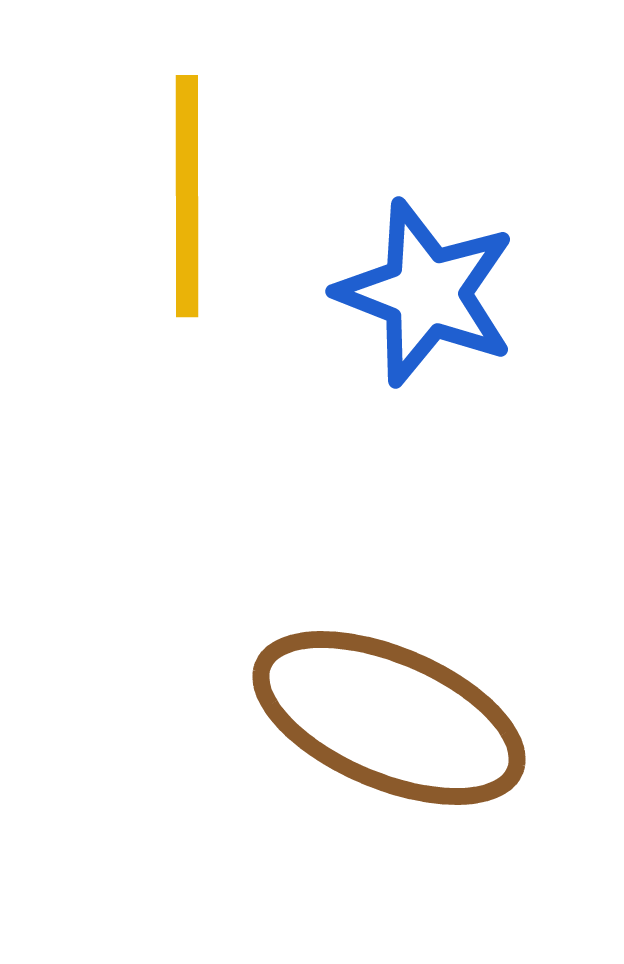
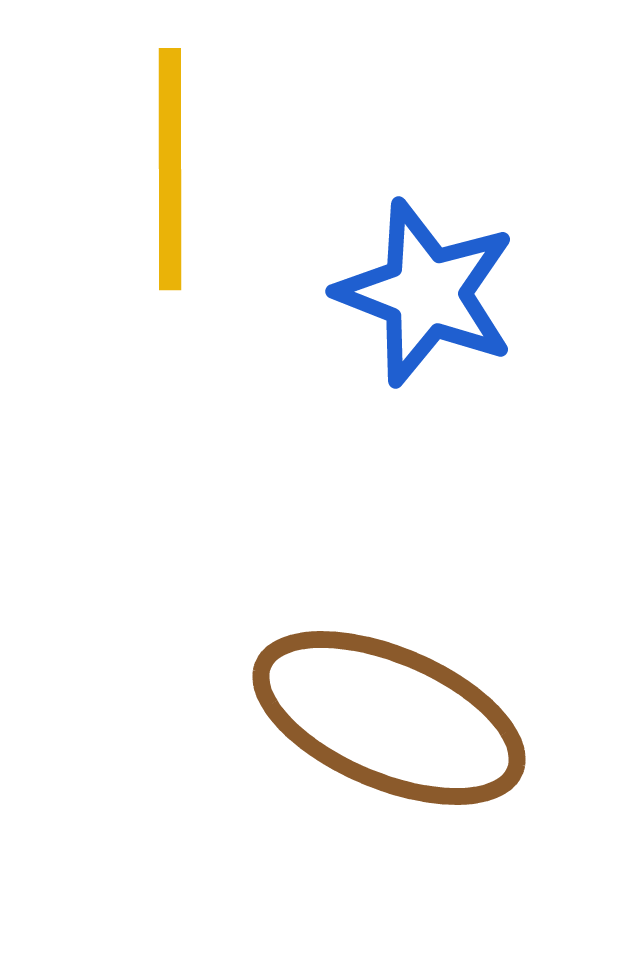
yellow line: moved 17 px left, 27 px up
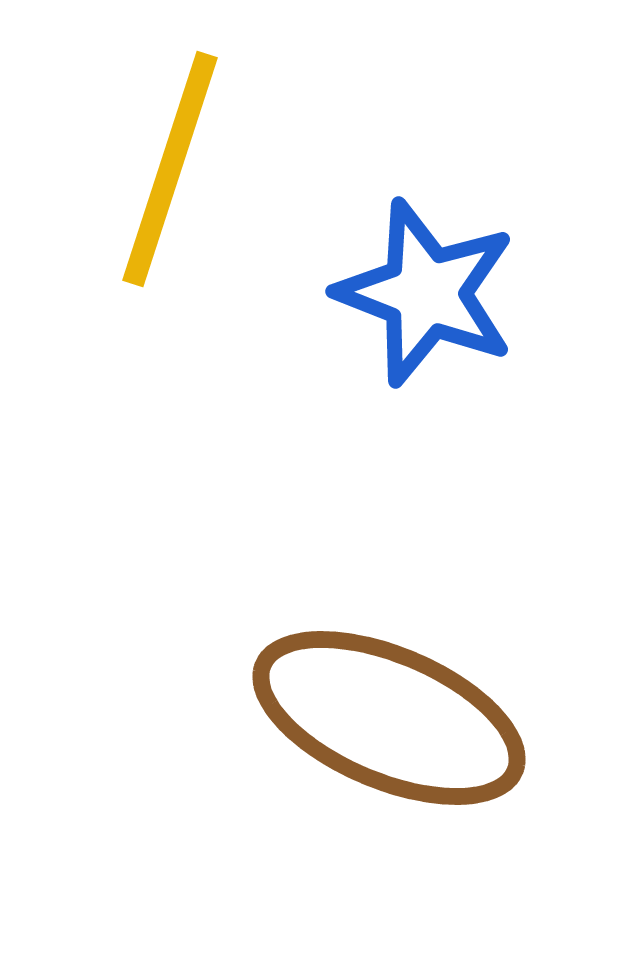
yellow line: rotated 18 degrees clockwise
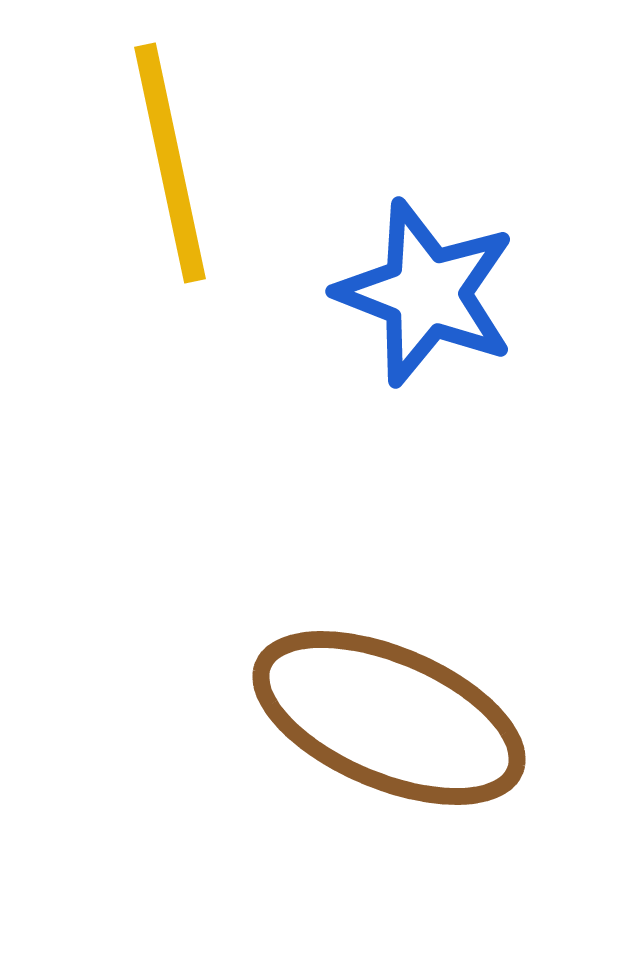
yellow line: moved 6 px up; rotated 30 degrees counterclockwise
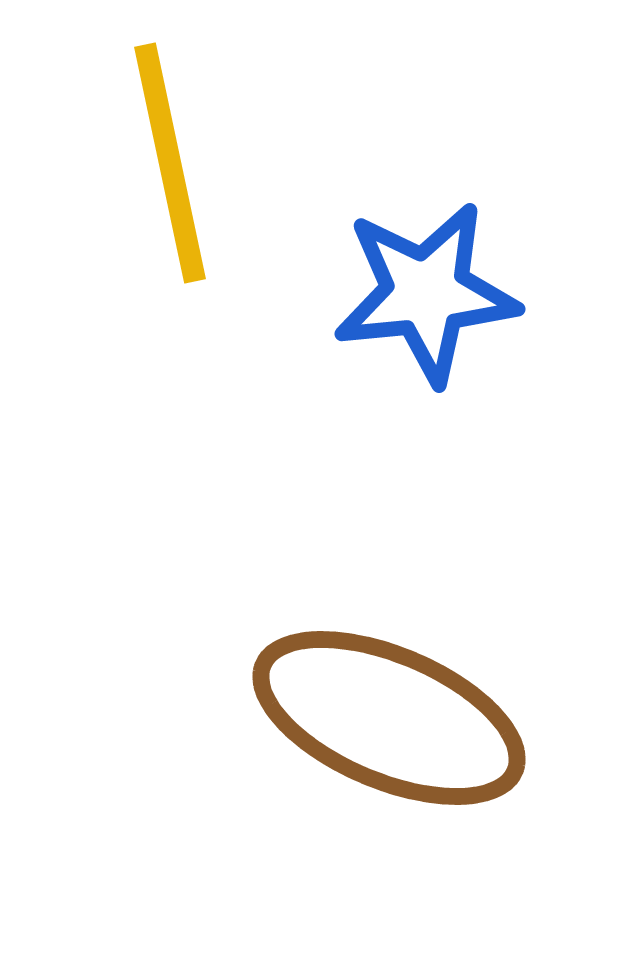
blue star: rotated 27 degrees counterclockwise
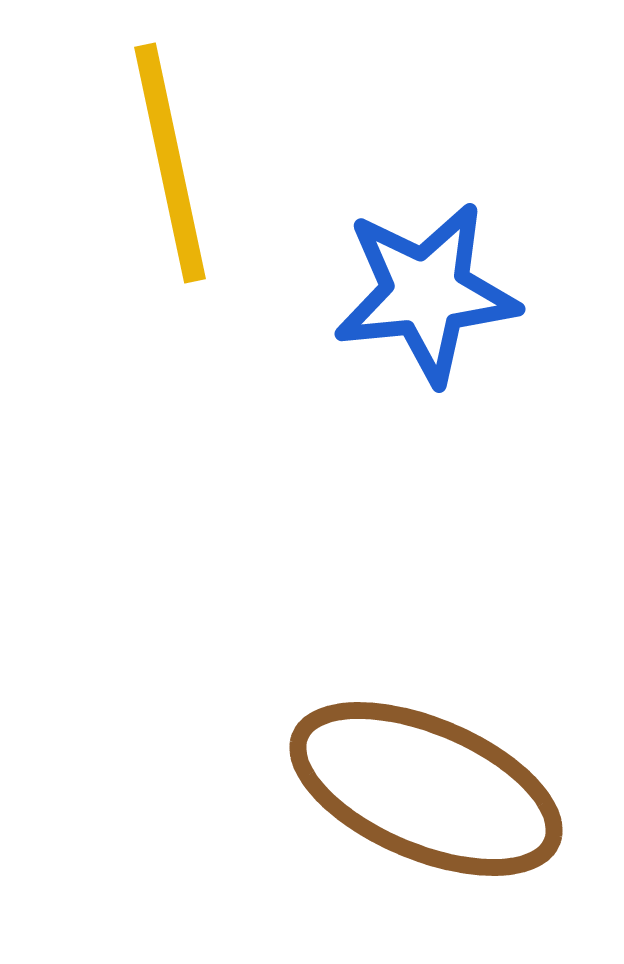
brown ellipse: moved 37 px right, 71 px down
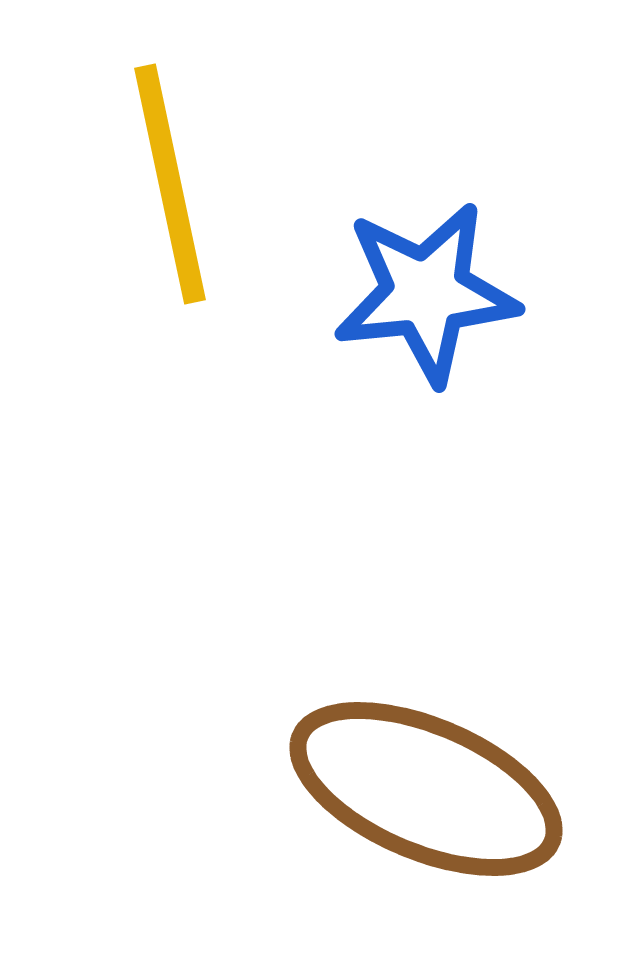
yellow line: moved 21 px down
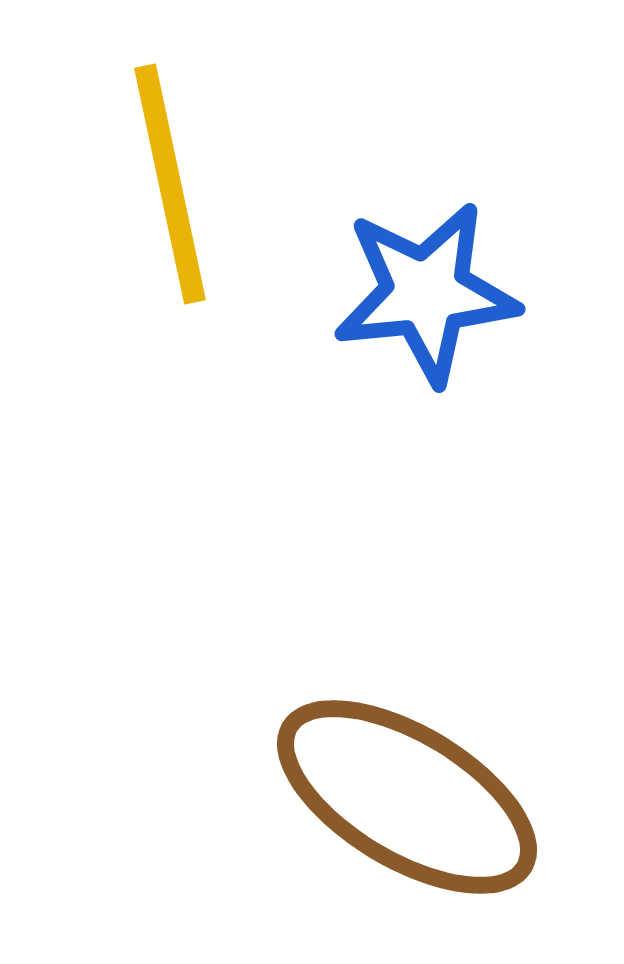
brown ellipse: moved 19 px left, 8 px down; rotated 8 degrees clockwise
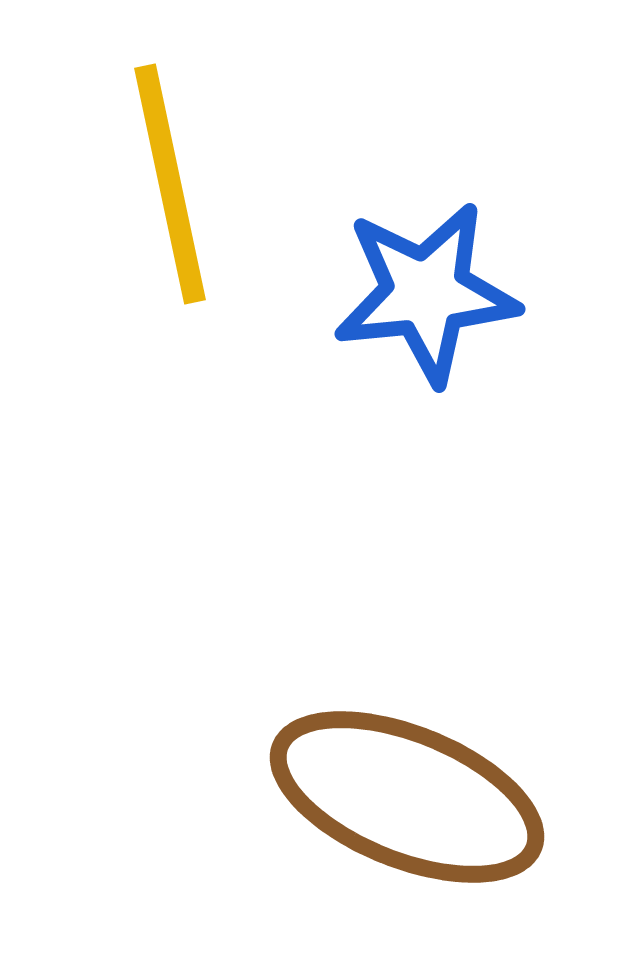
brown ellipse: rotated 9 degrees counterclockwise
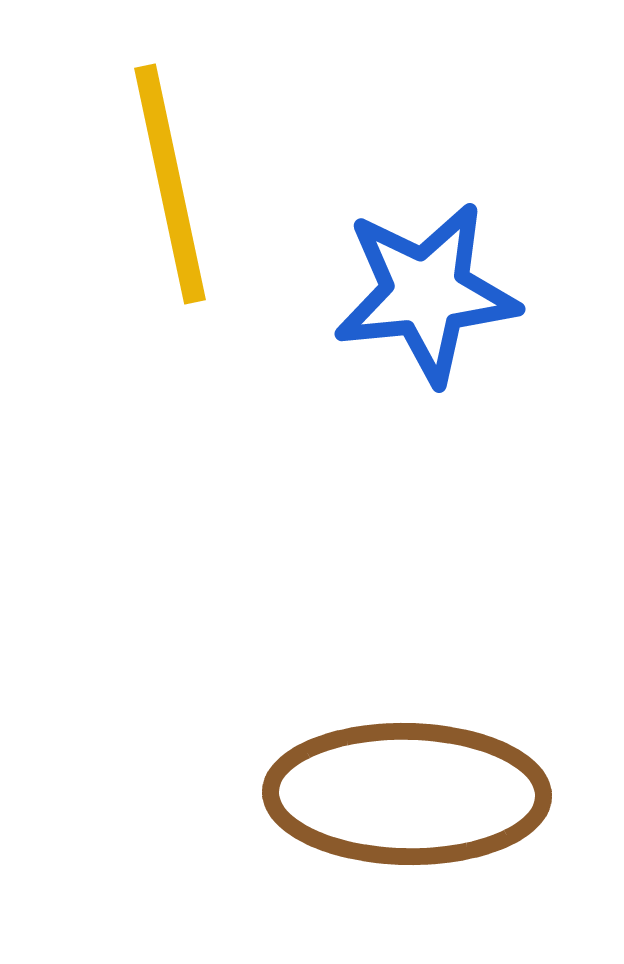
brown ellipse: moved 3 px up; rotated 21 degrees counterclockwise
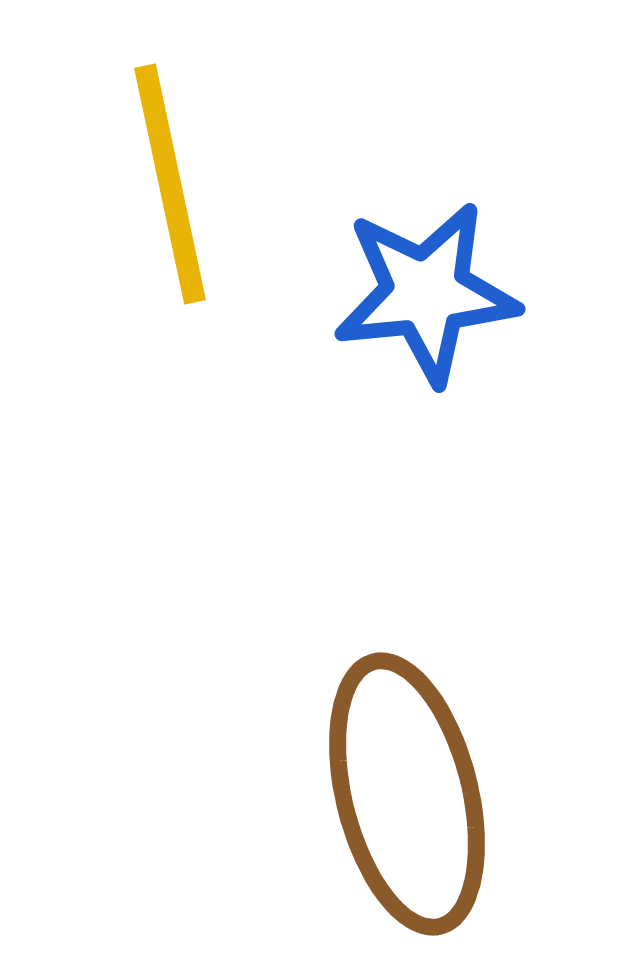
brown ellipse: rotated 75 degrees clockwise
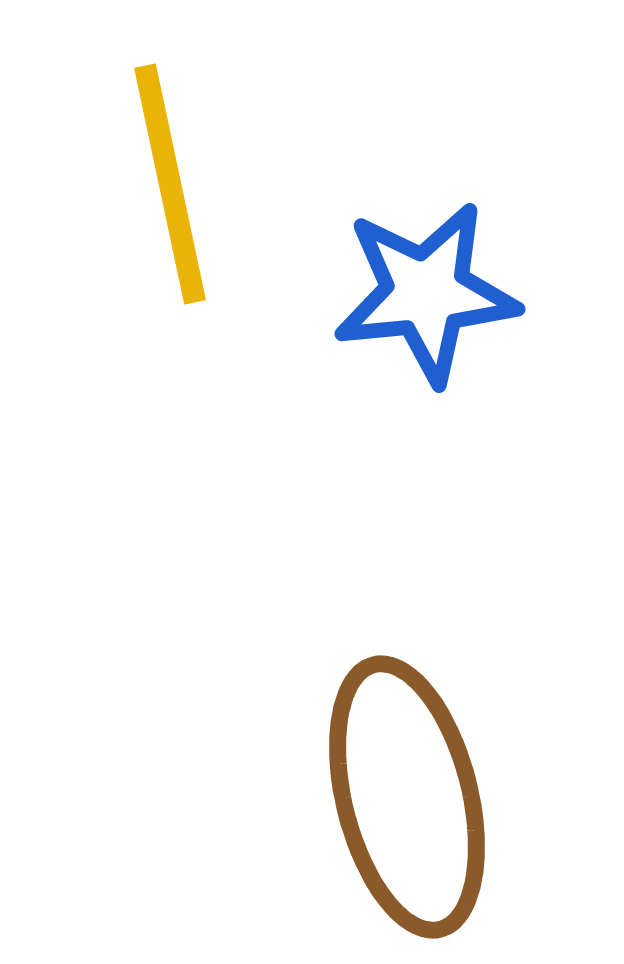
brown ellipse: moved 3 px down
